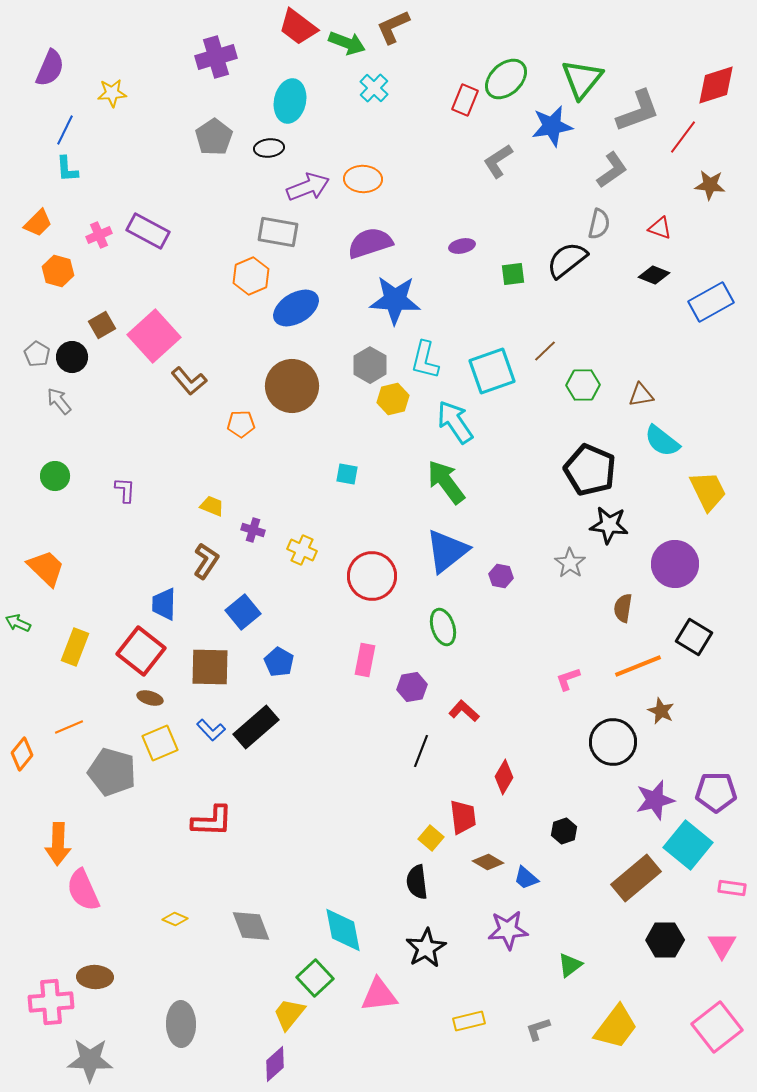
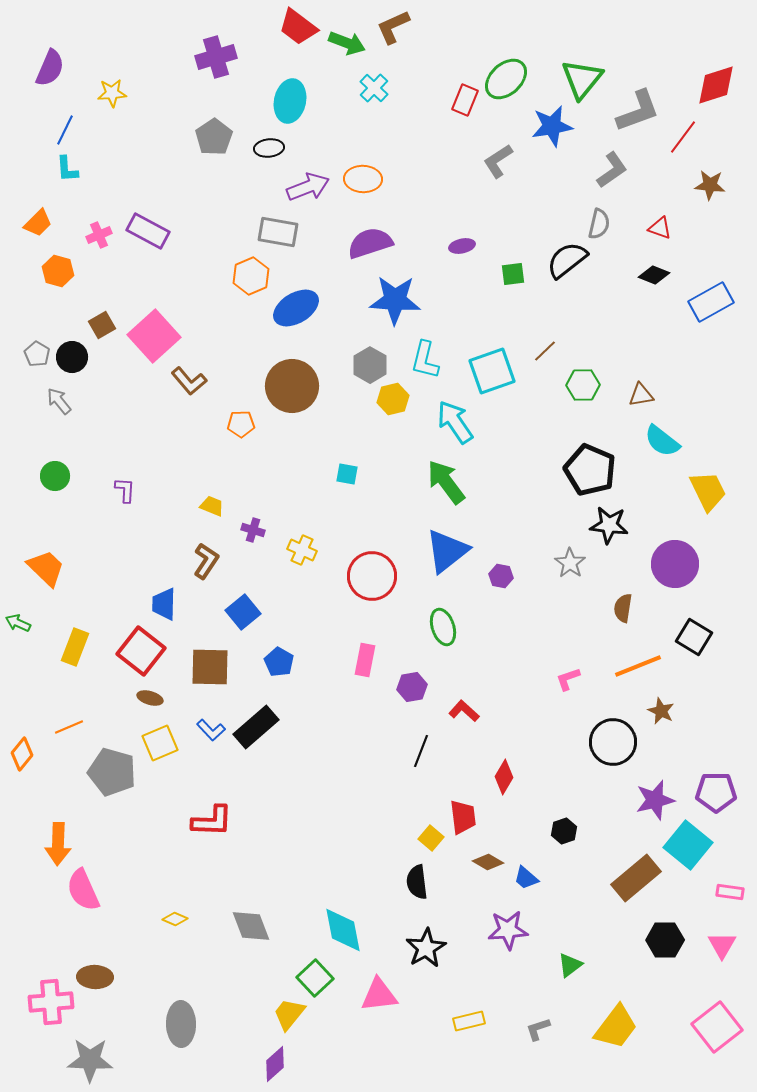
pink rectangle at (732, 888): moved 2 px left, 4 px down
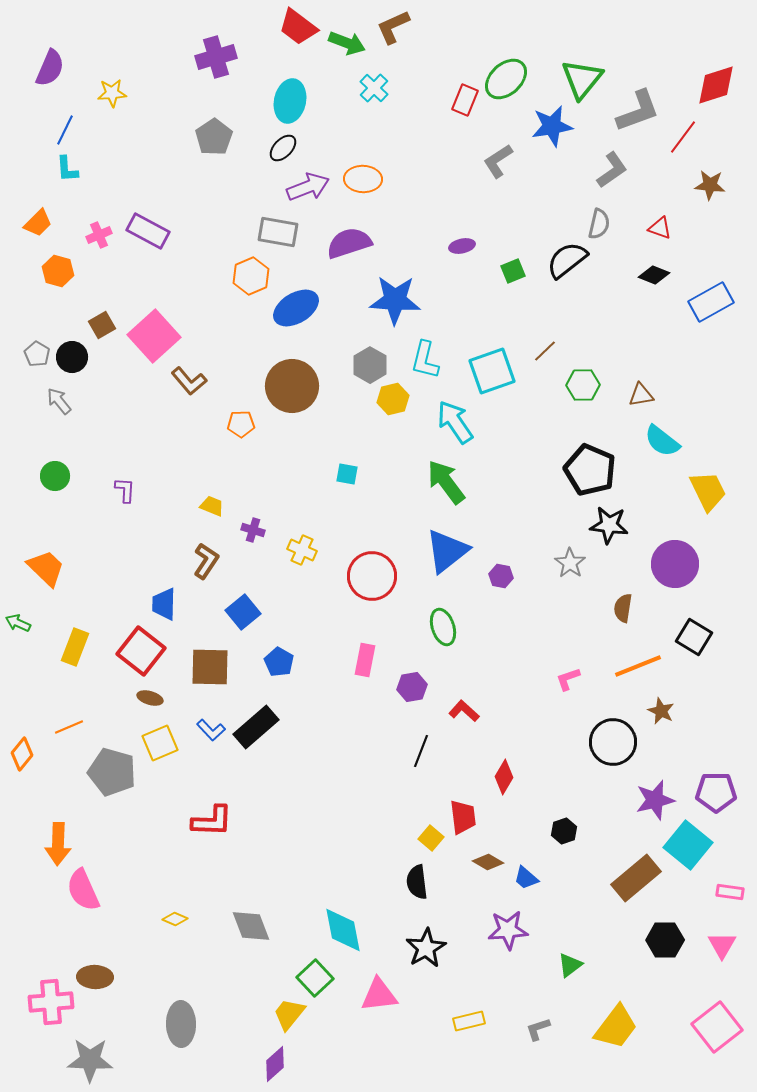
black ellipse at (269, 148): moved 14 px right; rotated 40 degrees counterclockwise
purple semicircle at (370, 243): moved 21 px left
green square at (513, 274): moved 3 px up; rotated 15 degrees counterclockwise
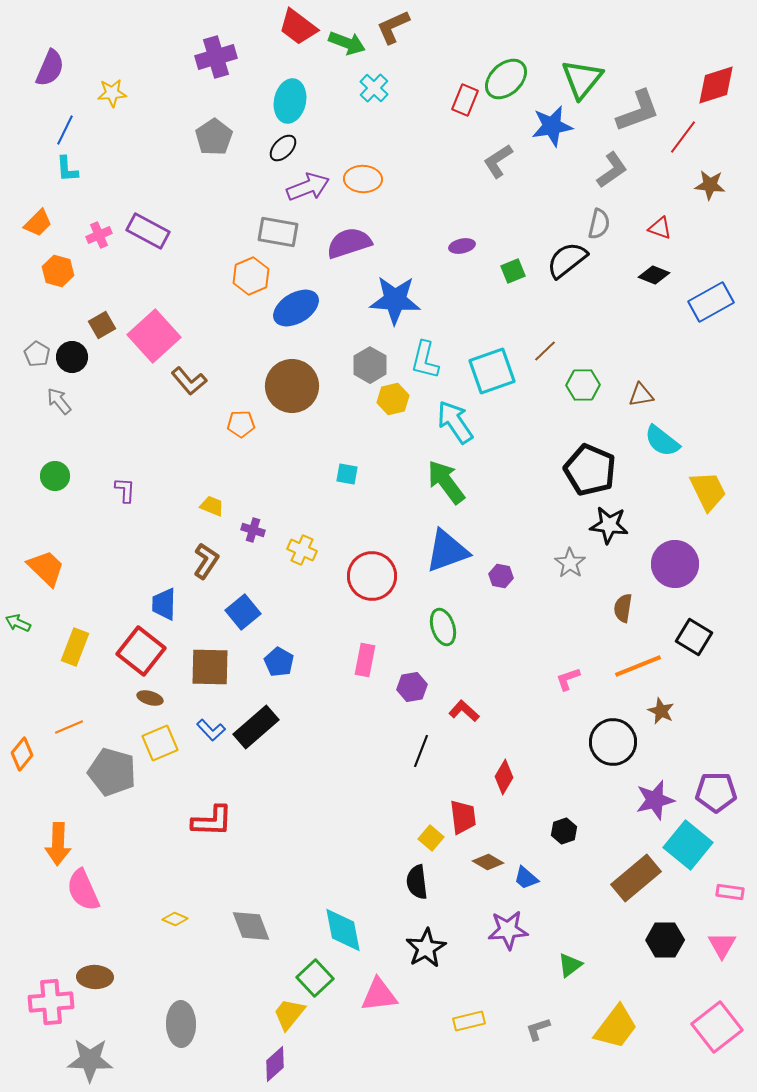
blue triangle at (447, 551): rotated 18 degrees clockwise
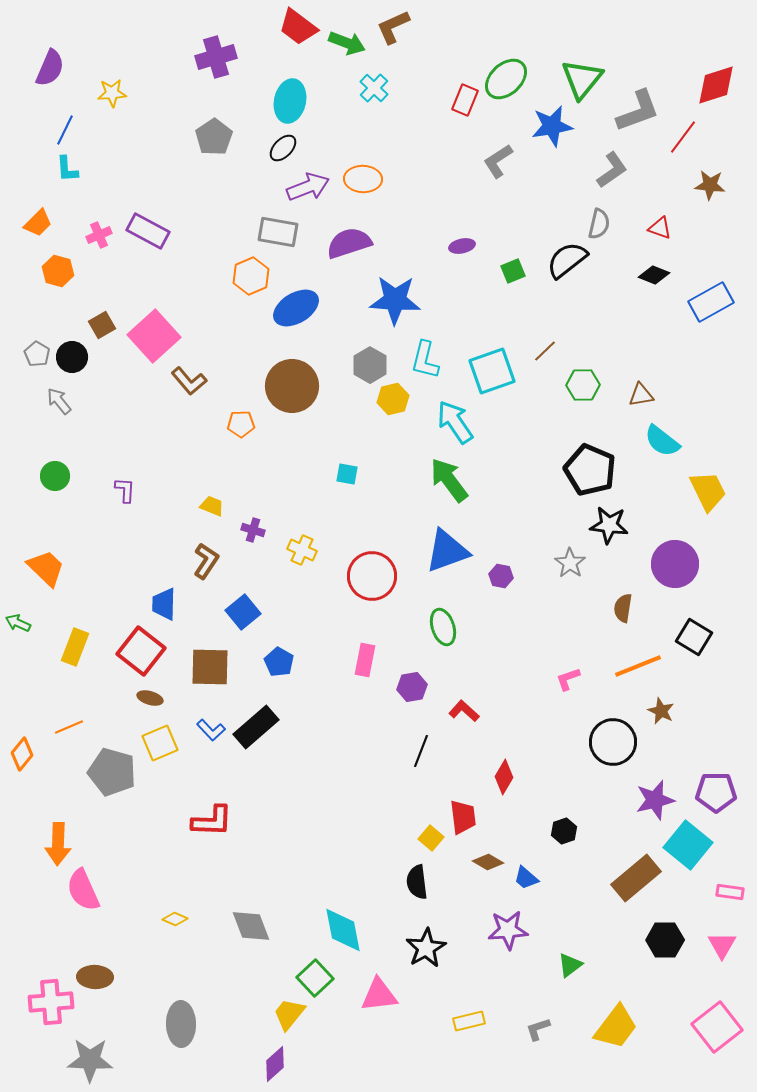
green arrow at (446, 482): moved 3 px right, 2 px up
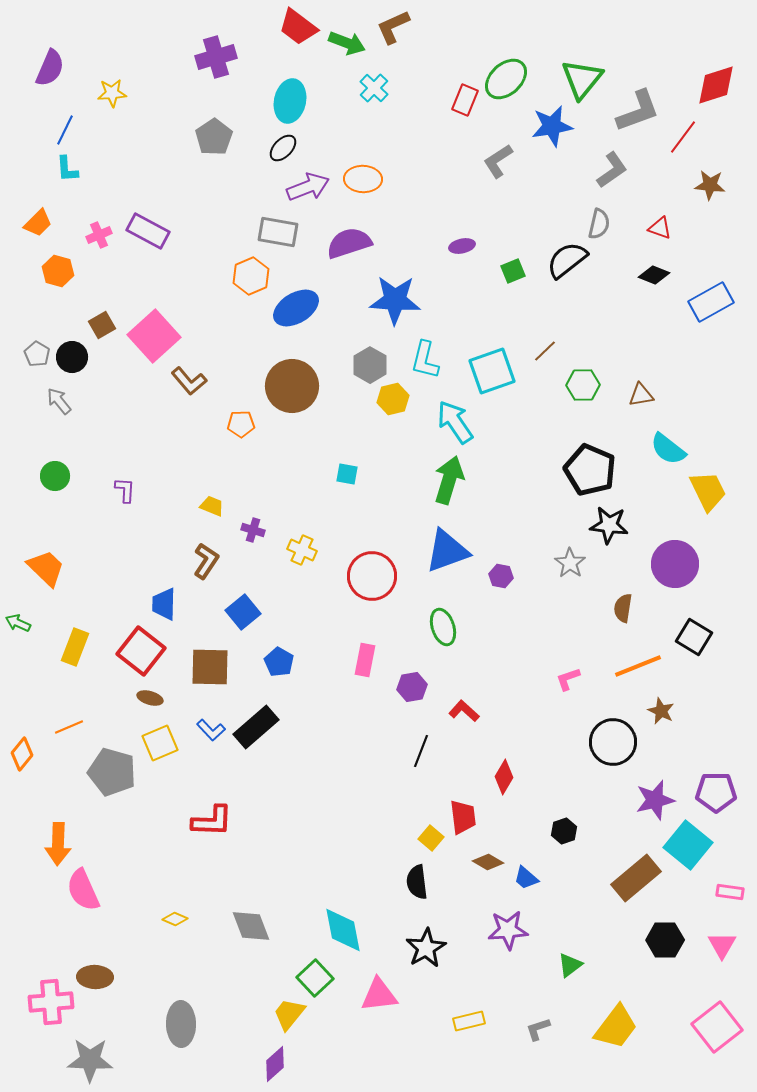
cyan semicircle at (662, 441): moved 6 px right, 8 px down
green arrow at (449, 480): rotated 54 degrees clockwise
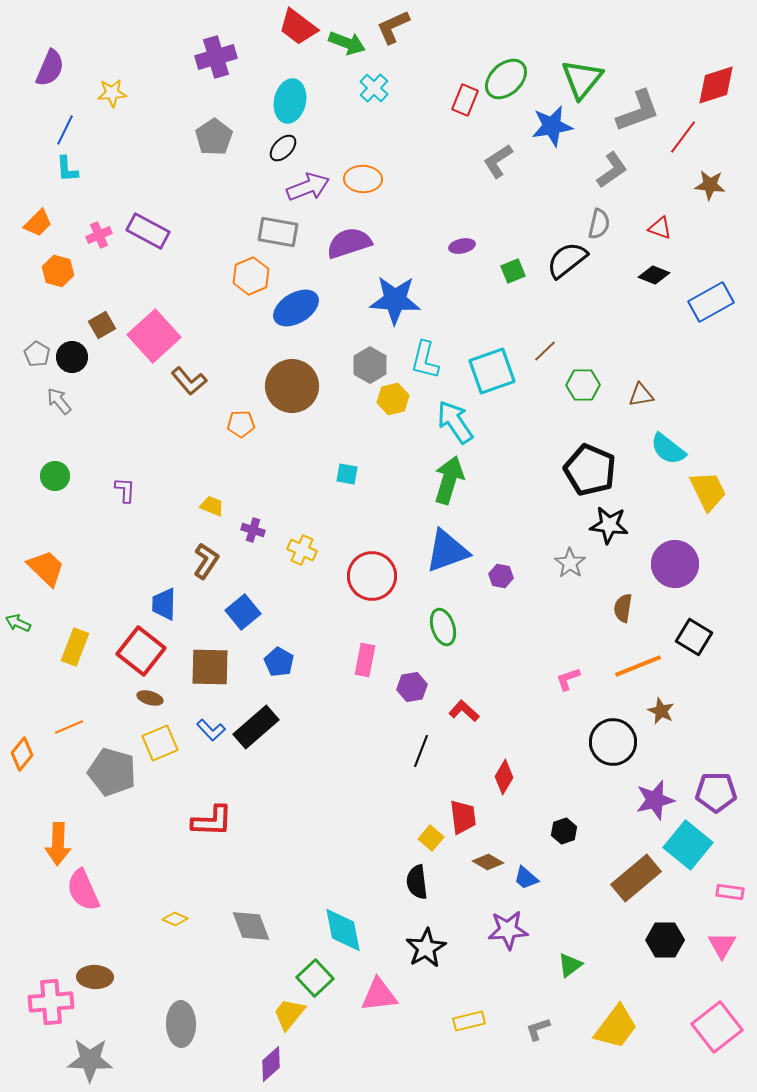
purple diamond at (275, 1064): moved 4 px left
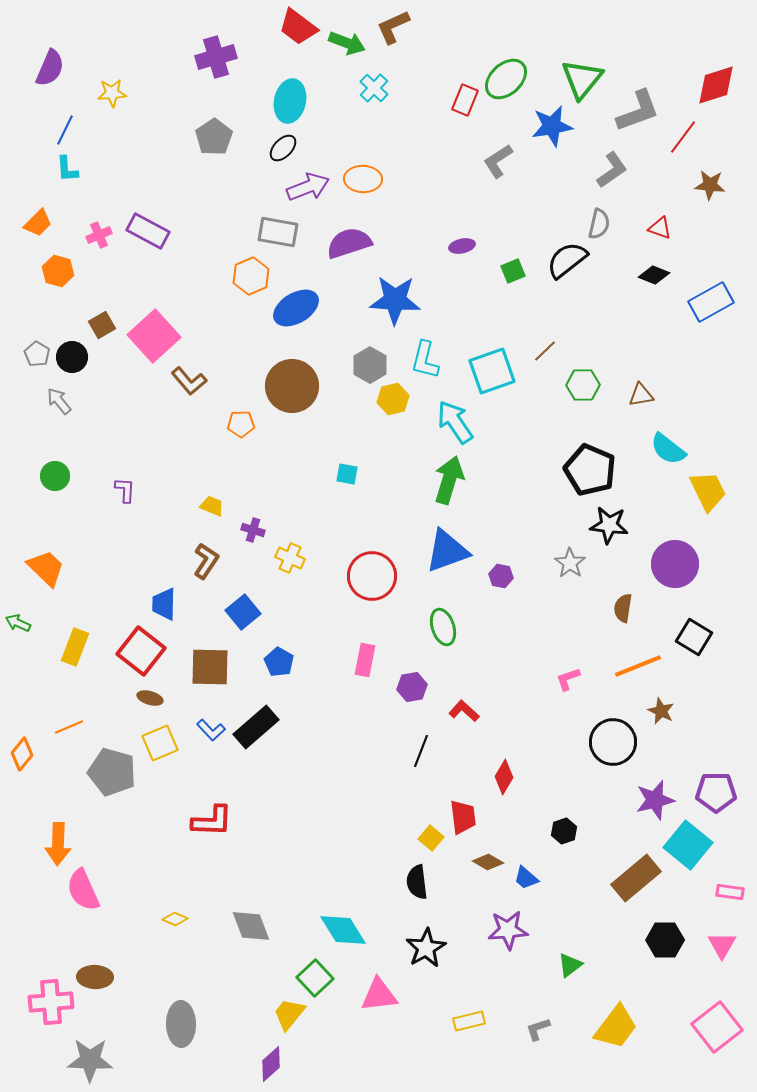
yellow cross at (302, 550): moved 12 px left, 8 px down
cyan diamond at (343, 930): rotated 21 degrees counterclockwise
